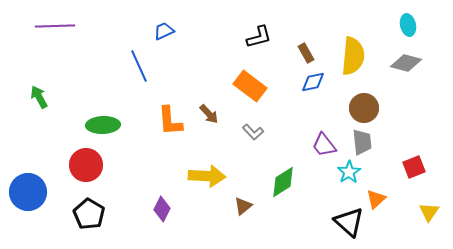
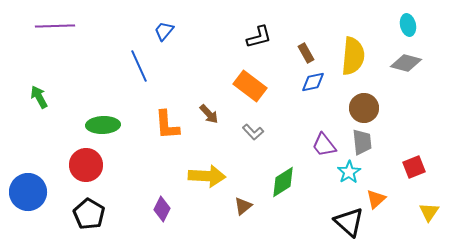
blue trapezoid: rotated 25 degrees counterclockwise
orange L-shape: moved 3 px left, 4 px down
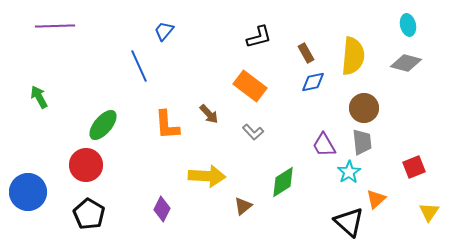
green ellipse: rotated 48 degrees counterclockwise
purple trapezoid: rotated 8 degrees clockwise
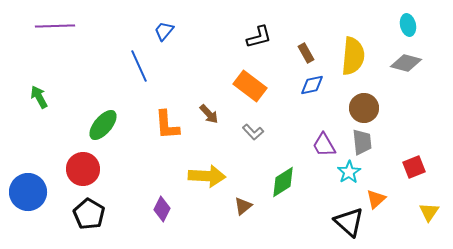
blue diamond: moved 1 px left, 3 px down
red circle: moved 3 px left, 4 px down
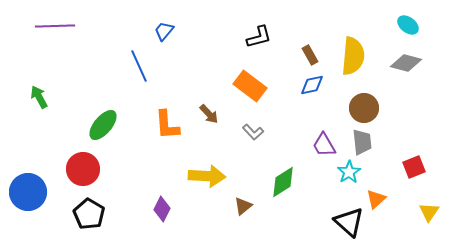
cyan ellipse: rotated 40 degrees counterclockwise
brown rectangle: moved 4 px right, 2 px down
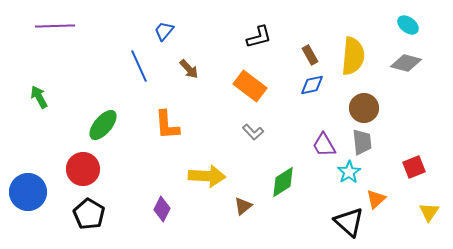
brown arrow: moved 20 px left, 45 px up
